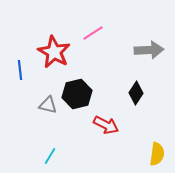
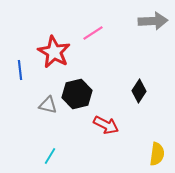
gray arrow: moved 4 px right, 29 px up
black diamond: moved 3 px right, 2 px up
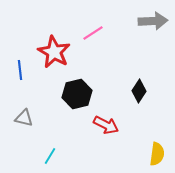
gray triangle: moved 24 px left, 13 px down
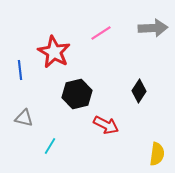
gray arrow: moved 7 px down
pink line: moved 8 px right
cyan line: moved 10 px up
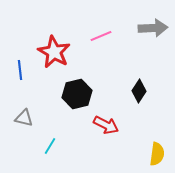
pink line: moved 3 px down; rotated 10 degrees clockwise
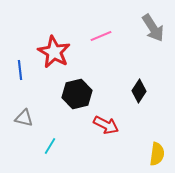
gray arrow: rotated 60 degrees clockwise
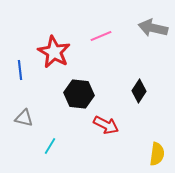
gray arrow: rotated 136 degrees clockwise
black hexagon: moved 2 px right; rotated 20 degrees clockwise
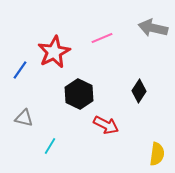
pink line: moved 1 px right, 2 px down
red star: rotated 16 degrees clockwise
blue line: rotated 42 degrees clockwise
black hexagon: rotated 20 degrees clockwise
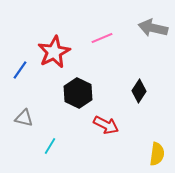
black hexagon: moved 1 px left, 1 px up
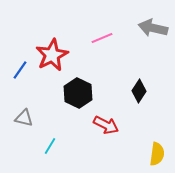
red star: moved 2 px left, 3 px down
